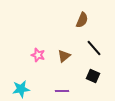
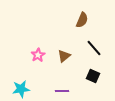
pink star: rotated 24 degrees clockwise
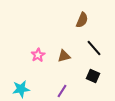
brown triangle: rotated 24 degrees clockwise
purple line: rotated 56 degrees counterclockwise
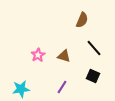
brown triangle: rotated 32 degrees clockwise
purple line: moved 4 px up
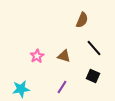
pink star: moved 1 px left, 1 px down
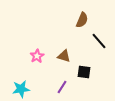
black line: moved 5 px right, 7 px up
black square: moved 9 px left, 4 px up; rotated 16 degrees counterclockwise
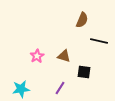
black line: rotated 36 degrees counterclockwise
purple line: moved 2 px left, 1 px down
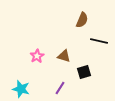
black square: rotated 24 degrees counterclockwise
cyan star: rotated 24 degrees clockwise
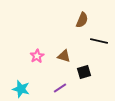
purple line: rotated 24 degrees clockwise
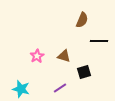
black line: rotated 12 degrees counterclockwise
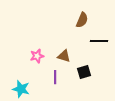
pink star: rotated 16 degrees clockwise
purple line: moved 5 px left, 11 px up; rotated 56 degrees counterclockwise
